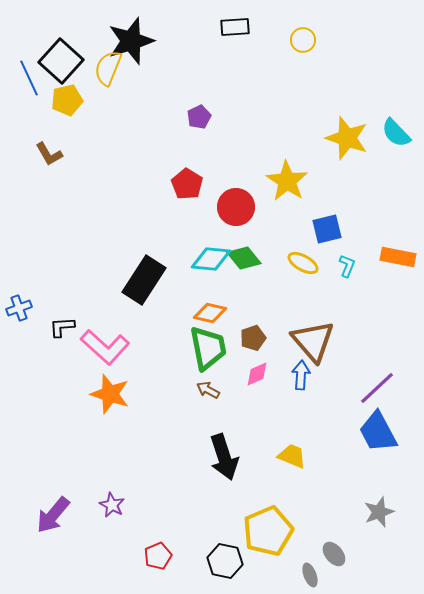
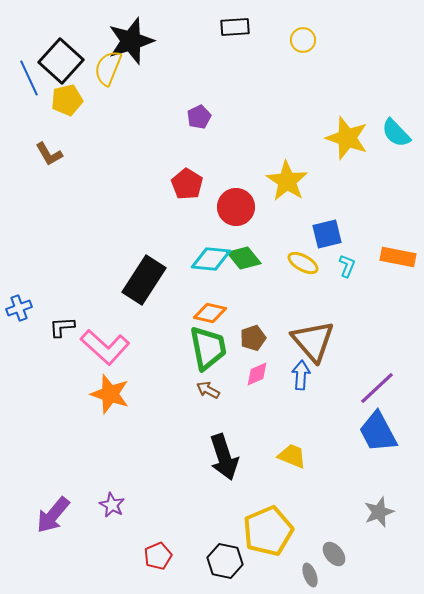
blue square at (327, 229): moved 5 px down
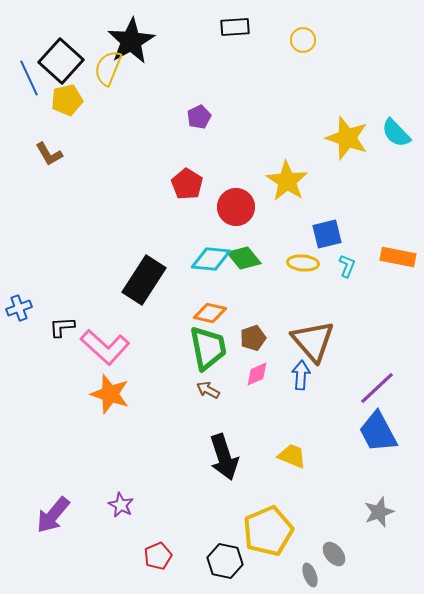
black star at (131, 41): rotated 12 degrees counterclockwise
yellow ellipse at (303, 263): rotated 24 degrees counterclockwise
purple star at (112, 505): moved 9 px right
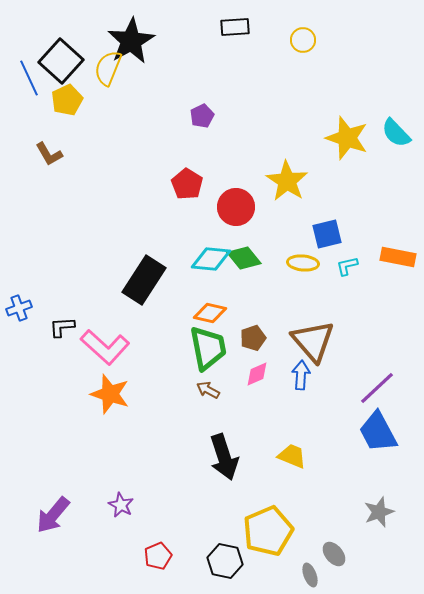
yellow pentagon at (67, 100): rotated 12 degrees counterclockwise
purple pentagon at (199, 117): moved 3 px right, 1 px up
cyan L-shape at (347, 266): rotated 125 degrees counterclockwise
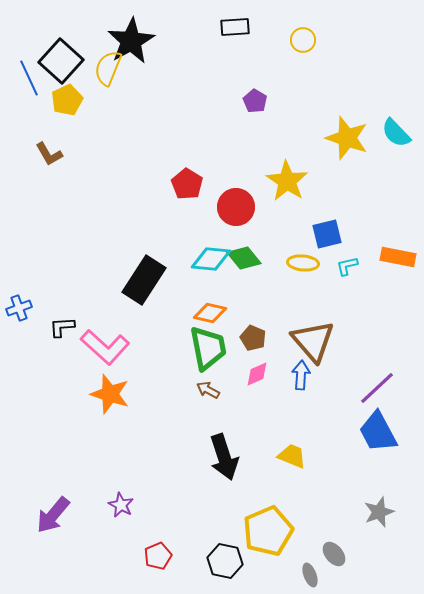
purple pentagon at (202, 116): moved 53 px right, 15 px up; rotated 15 degrees counterclockwise
brown pentagon at (253, 338): rotated 30 degrees counterclockwise
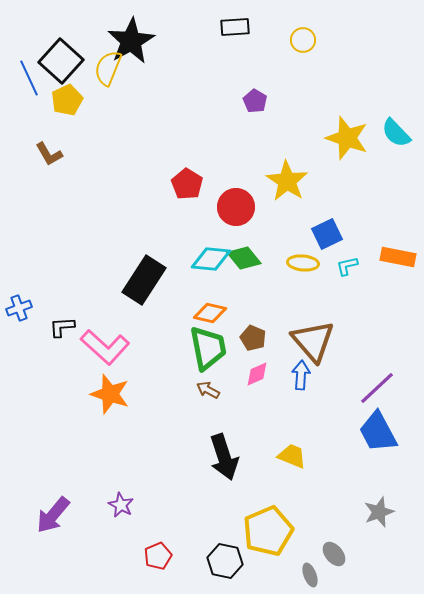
blue square at (327, 234): rotated 12 degrees counterclockwise
